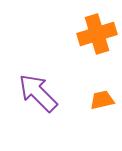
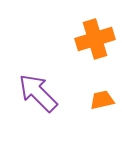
orange cross: moved 2 px left, 5 px down
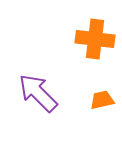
orange cross: rotated 24 degrees clockwise
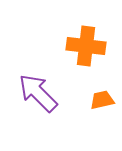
orange cross: moved 9 px left, 7 px down
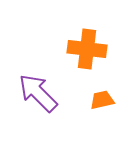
orange cross: moved 1 px right, 3 px down
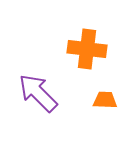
orange trapezoid: moved 3 px right; rotated 15 degrees clockwise
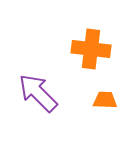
orange cross: moved 4 px right
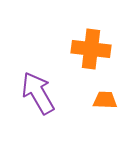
purple arrow: rotated 15 degrees clockwise
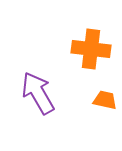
orange trapezoid: rotated 10 degrees clockwise
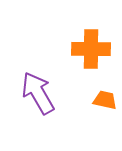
orange cross: rotated 6 degrees counterclockwise
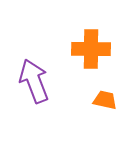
purple arrow: moved 4 px left, 12 px up; rotated 9 degrees clockwise
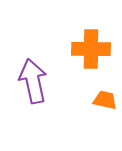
purple arrow: moved 1 px left; rotated 9 degrees clockwise
